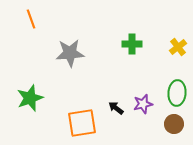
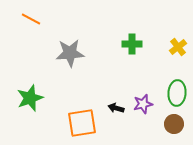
orange line: rotated 42 degrees counterclockwise
black arrow: rotated 21 degrees counterclockwise
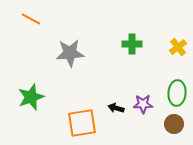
green star: moved 1 px right, 1 px up
purple star: rotated 12 degrees clockwise
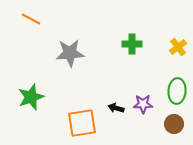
green ellipse: moved 2 px up
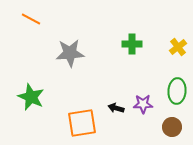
green star: rotated 28 degrees counterclockwise
brown circle: moved 2 px left, 3 px down
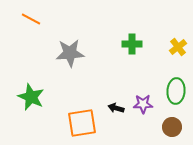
green ellipse: moved 1 px left
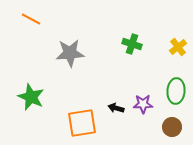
green cross: rotated 18 degrees clockwise
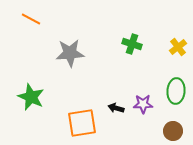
brown circle: moved 1 px right, 4 px down
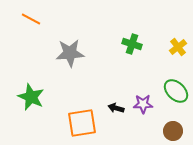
green ellipse: rotated 50 degrees counterclockwise
